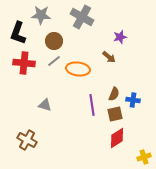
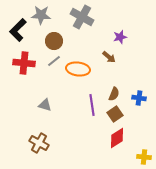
black L-shape: moved 3 px up; rotated 25 degrees clockwise
blue cross: moved 6 px right, 2 px up
brown square: rotated 21 degrees counterclockwise
brown cross: moved 12 px right, 3 px down
yellow cross: rotated 24 degrees clockwise
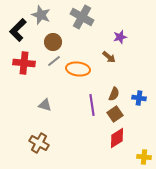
gray star: rotated 18 degrees clockwise
brown circle: moved 1 px left, 1 px down
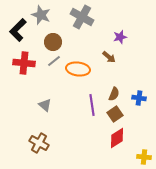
gray triangle: rotated 24 degrees clockwise
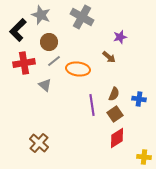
brown circle: moved 4 px left
red cross: rotated 15 degrees counterclockwise
blue cross: moved 1 px down
gray triangle: moved 20 px up
brown cross: rotated 12 degrees clockwise
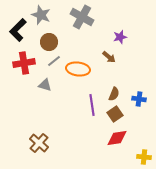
gray triangle: rotated 24 degrees counterclockwise
red diamond: rotated 25 degrees clockwise
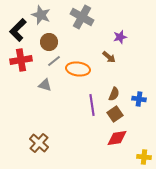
red cross: moved 3 px left, 3 px up
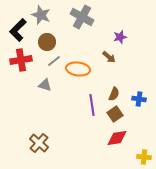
brown circle: moved 2 px left
